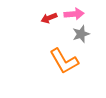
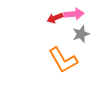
red arrow: moved 6 px right
orange L-shape: moved 1 px left, 1 px up
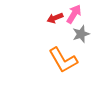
pink arrow: rotated 54 degrees counterclockwise
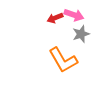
pink arrow: moved 1 px down; rotated 78 degrees clockwise
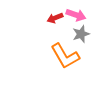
pink arrow: moved 2 px right
orange L-shape: moved 2 px right, 4 px up
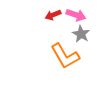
red arrow: moved 2 px left, 3 px up
gray star: rotated 24 degrees counterclockwise
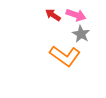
red arrow: rotated 56 degrees clockwise
orange L-shape: rotated 24 degrees counterclockwise
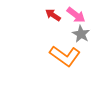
pink arrow: rotated 18 degrees clockwise
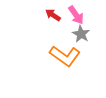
pink arrow: rotated 18 degrees clockwise
